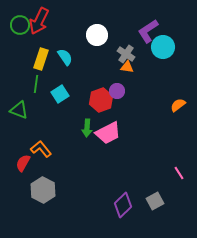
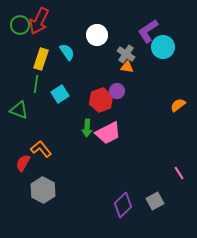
cyan semicircle: moved 2 px right, 5 px up
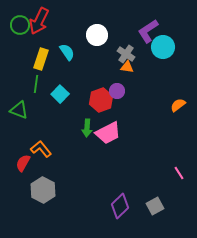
cyan square: rotated 12 degrees counterclockwise
gray square: moved 5 px down
purple diamond: moved 3 px left, 1 px down
